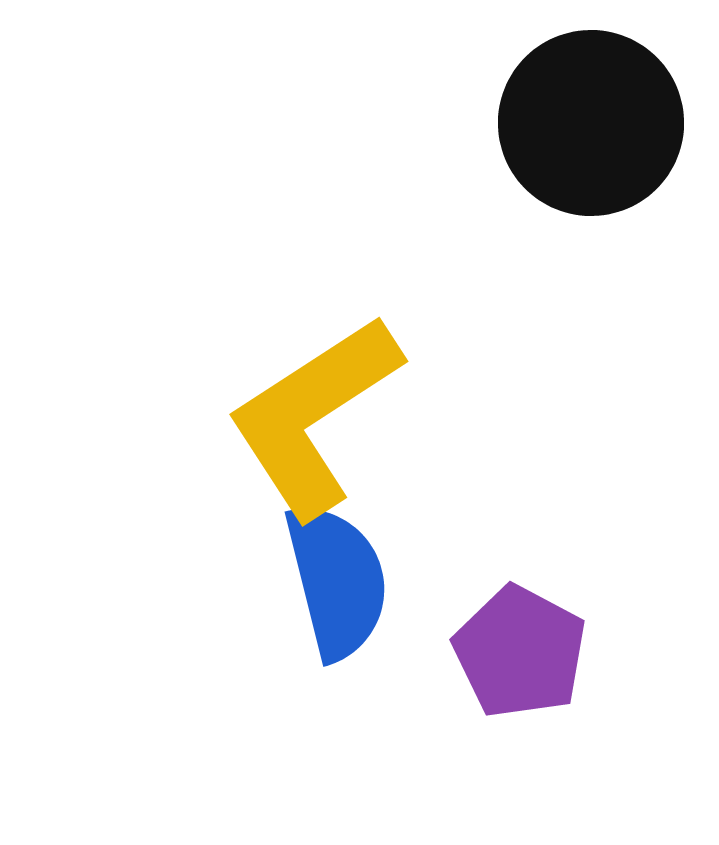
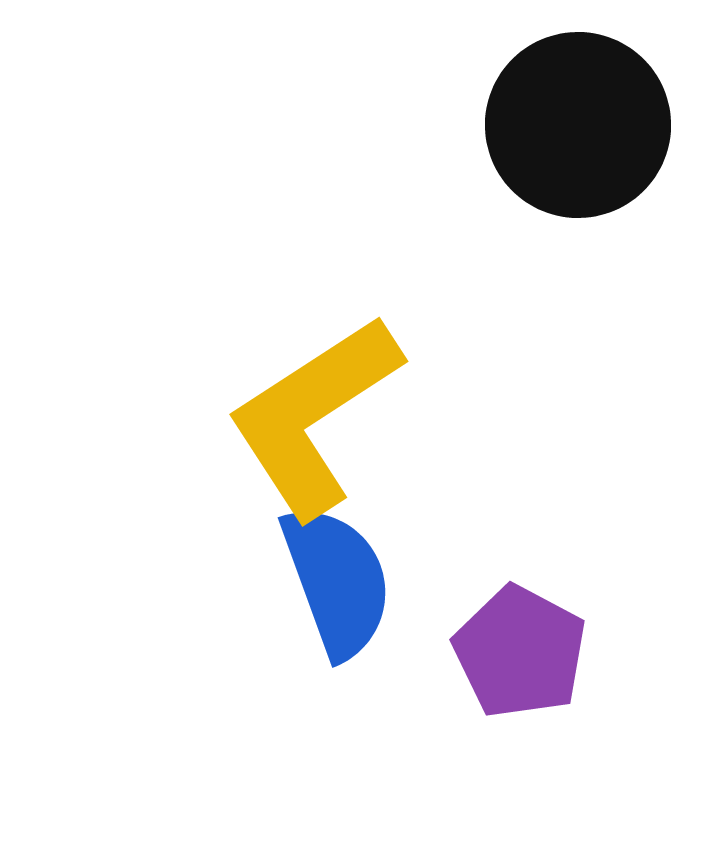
black circle: moved 13 px left, 2 px down
blue semicircle: rotated 6 degrees counterclockwise
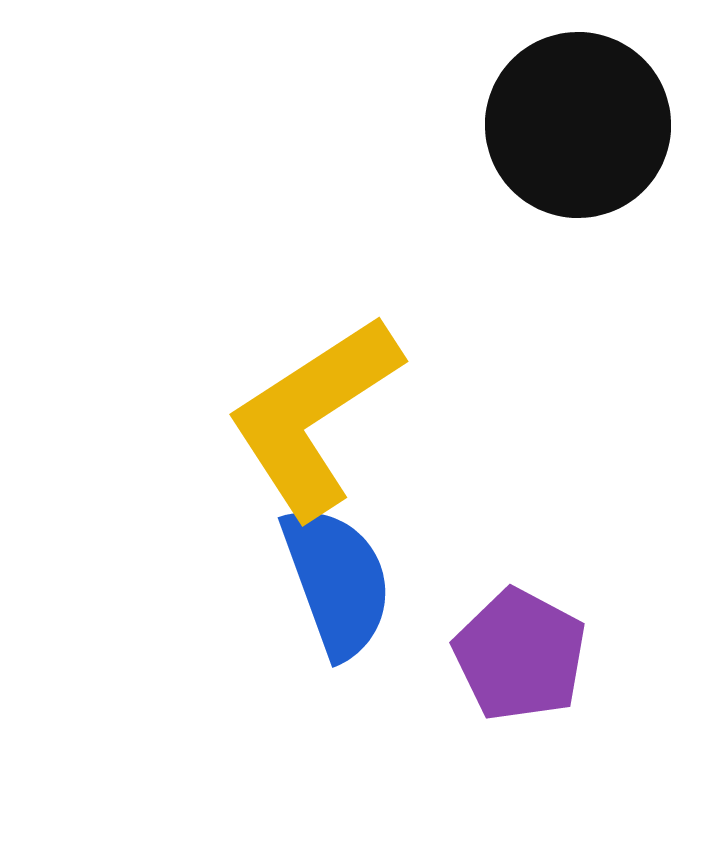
purple pentagon: moved 3 px down
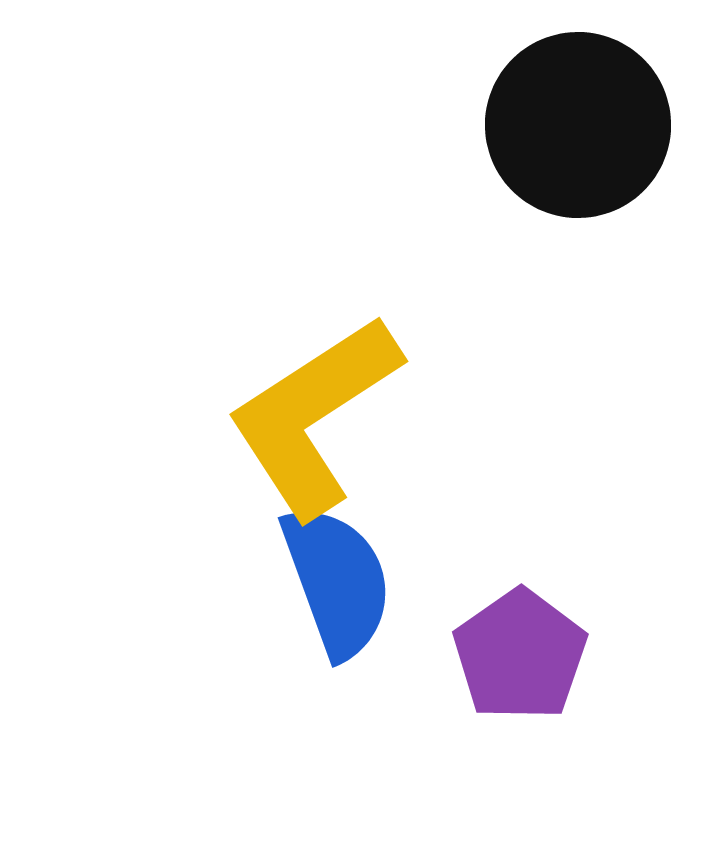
purple pentagon: rotated 9 degrees clockwise
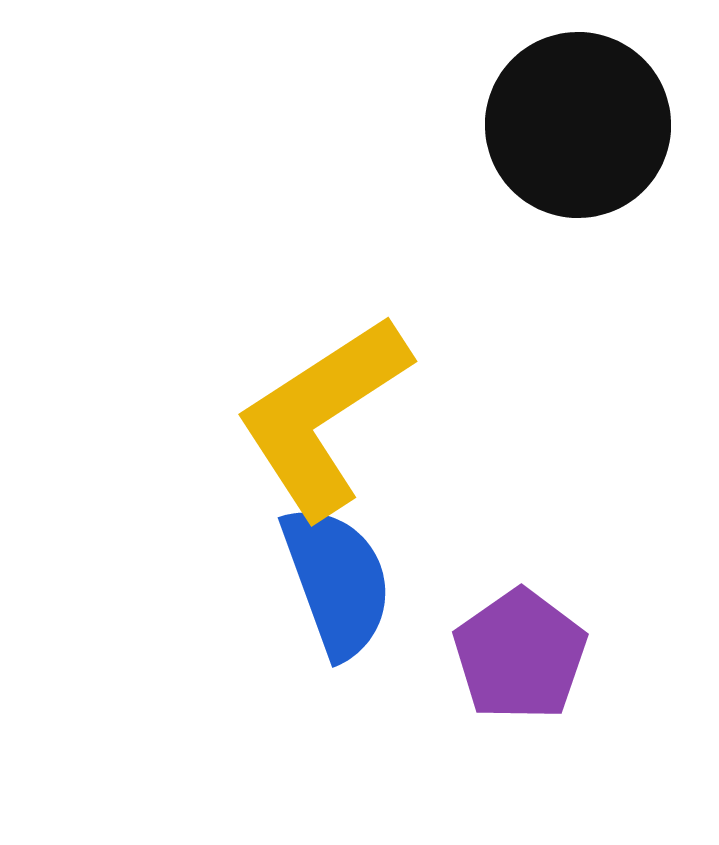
yellow L-shape: moved 9 px right
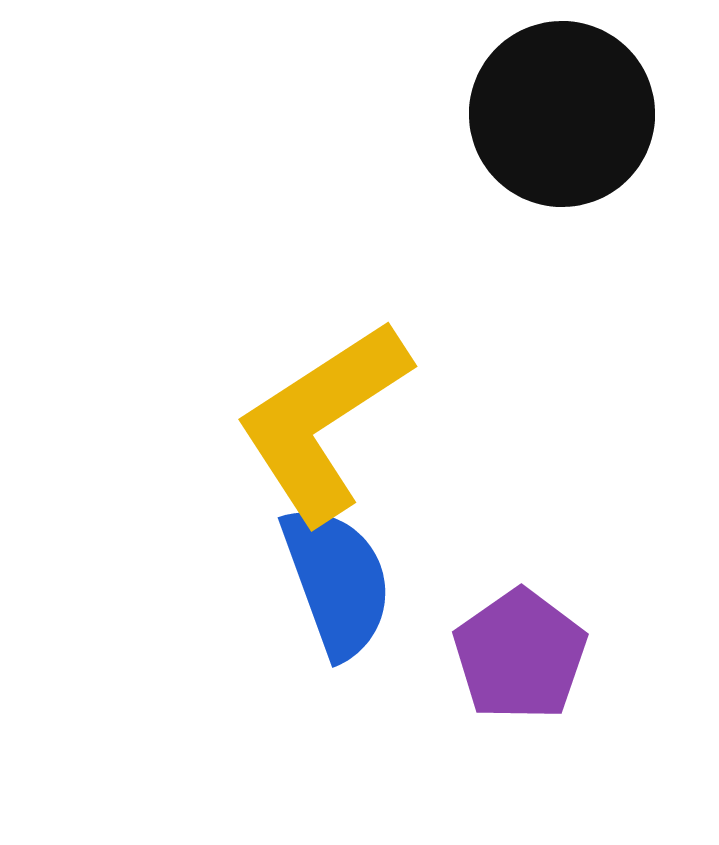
black circle: moved 16 px left, 11 px up
yellow L-shape: moved 5 px down
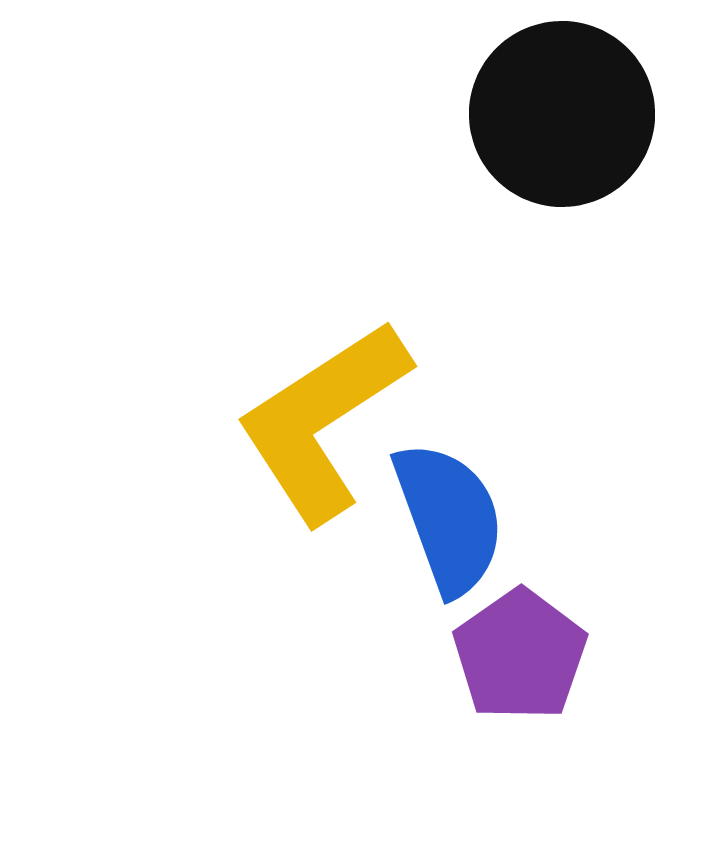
blue semicircle: moved 112 px right, 63 px up
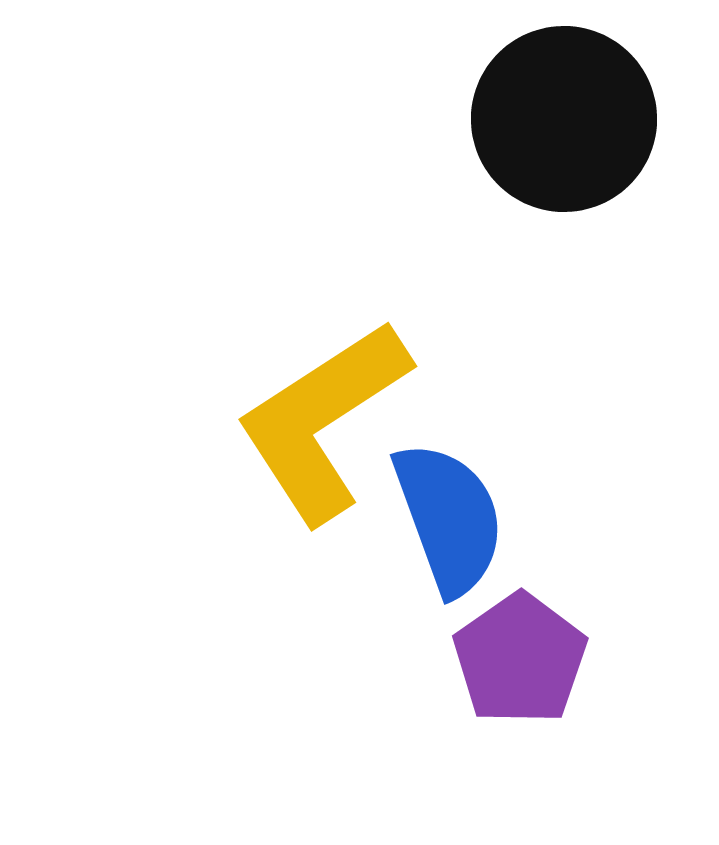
black circle: moved 2 px right, 5 px down
purple pentagon: moved 4 px down
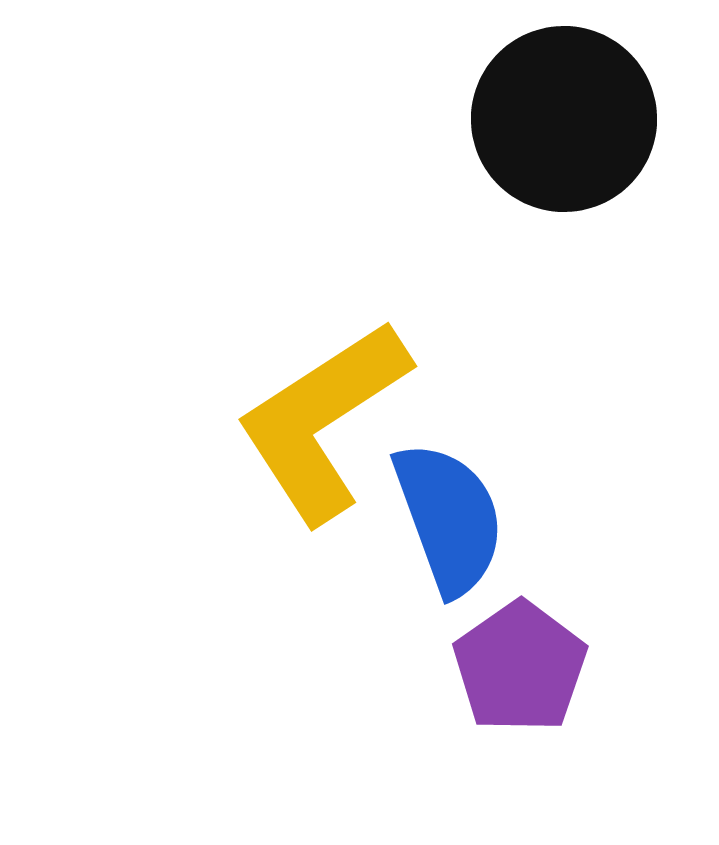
purple pentagon: moved 8 px down
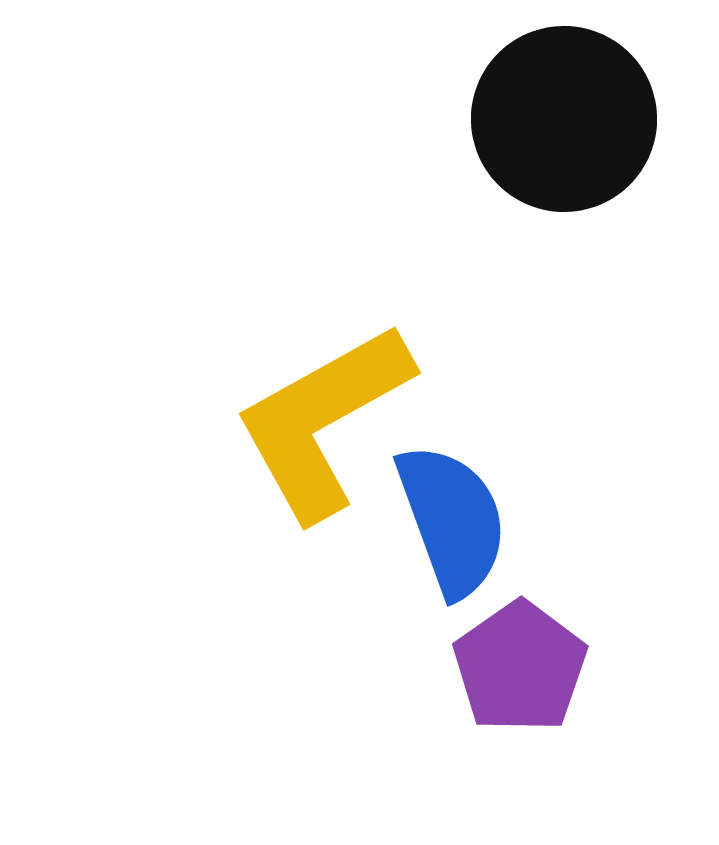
yellow L-shape: rotated 4 degrees clockwise
blue semicircle: moved 3 px right, 2 px down
